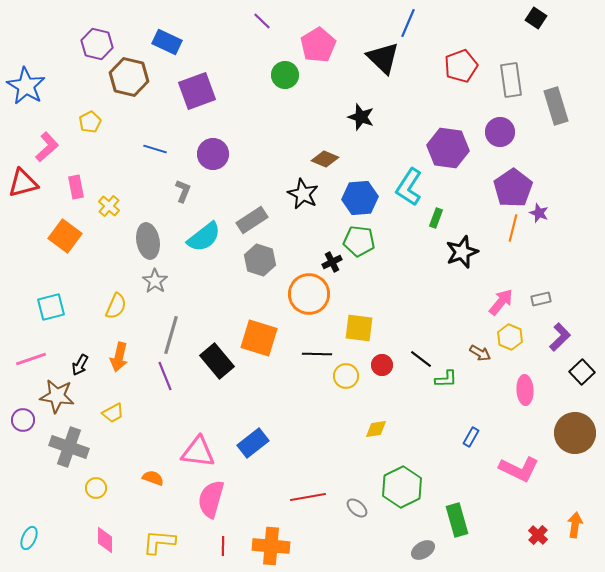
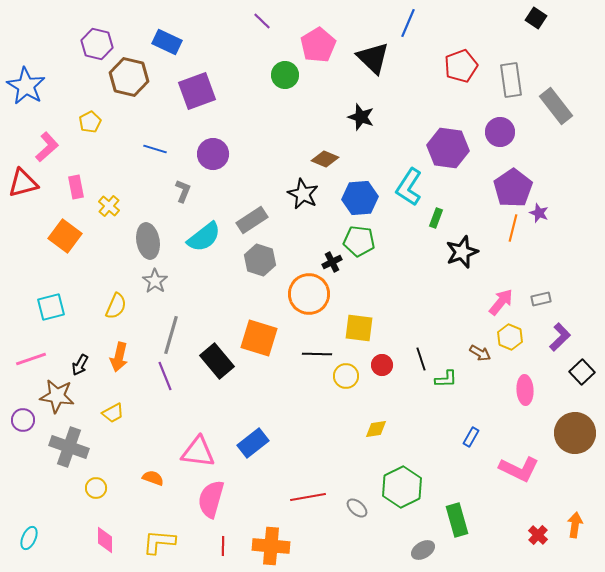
black triangle at (383, 58): moved 10 px left
gray rectangle at (556, 106): rotated 21 degrees counterclockwise
black line at (421, 359): rotated 35 degrees clockwise
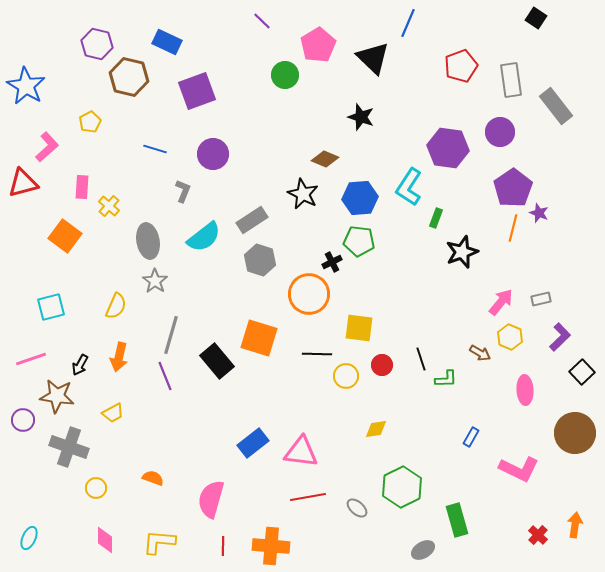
pink rectangle at (76, 187): moved 6 px right; rotated 15 degrees clockwise
pink triangle at (198, 452): moved 103 px right
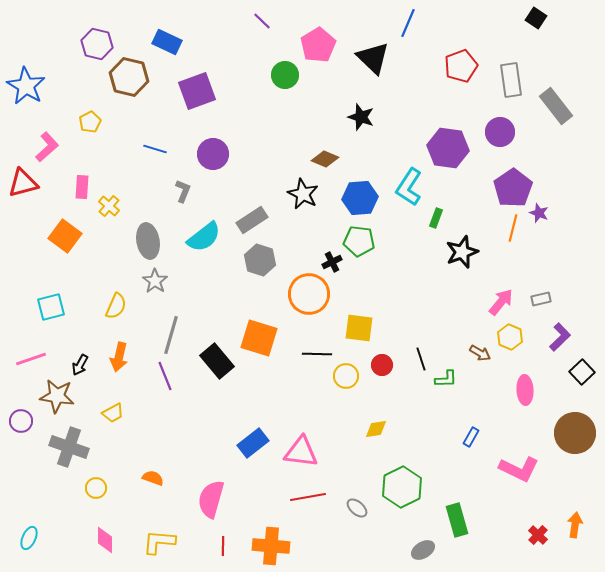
purple circle at (23, 420): moved 2 px left, 1 px down
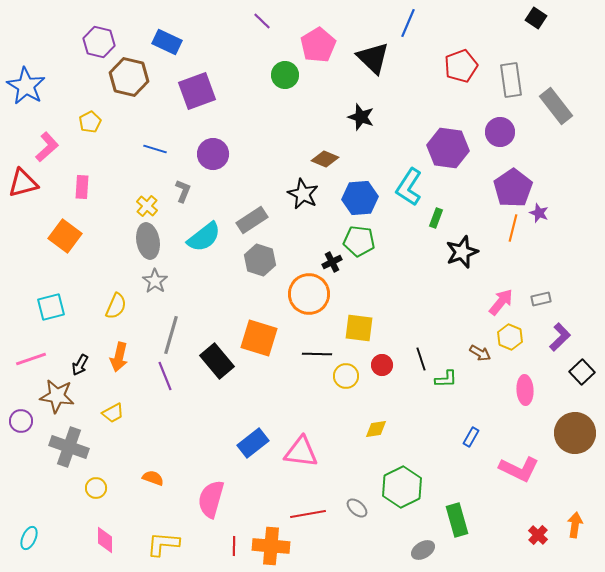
purple hexagon at (97, 44): moved 2 px right, 2 px up
yellow cross at (109, 206): moved 38 px right
red line at (308, 497): moved 17 px down
yellow L-shape at (159, 542): moved 4 px right, 2 px down
red line at (223, 546): moved 11 px right
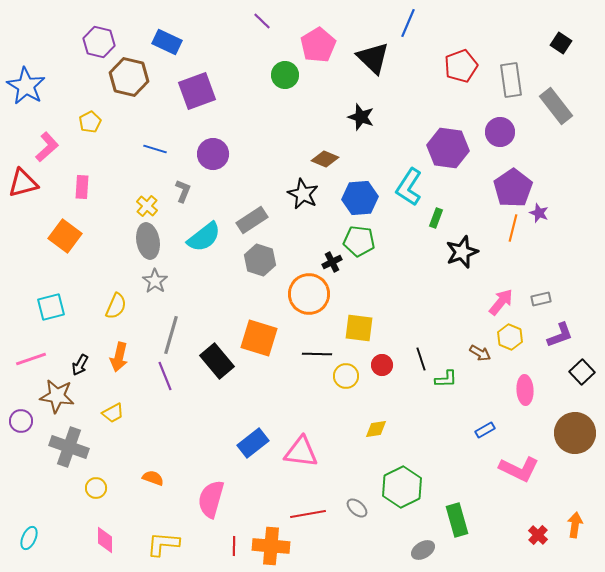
black square at (536, 18): moved 25 px right, 25 px down
purple L-shape at (560, 337): moved 2 px up; rotated 24 degrees clockwise
blue rectangle at (471, 437): moved 14 px right, 7 px up; rotated 30 degrees clockwise
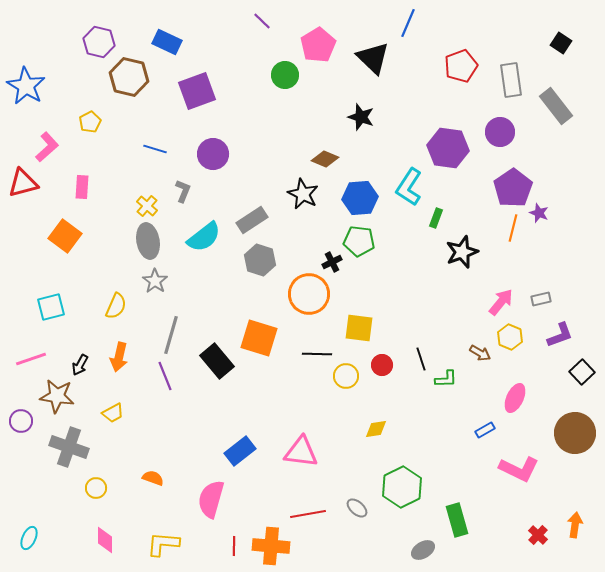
pink ellipse at (525, 390): moved 10 px left, 8 px down; rotated 28 degrees clockwise
blue rectangle at (253, 443): moved 13 px left, 8 px down
